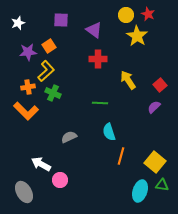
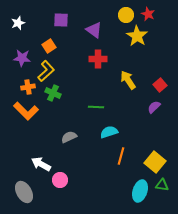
purple star: moved 6 px left, 6 px down; rotated 12 degrees clockwise
green line: moved 4 px left, 4 px down
cyan semicircle: rotated 90 degrees clockwise
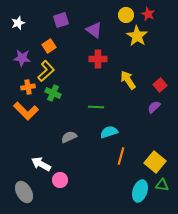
purple square: rotated 21 degrees counterclockwise
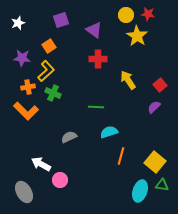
red star: rotated 16 degrees counterclockwise
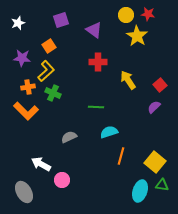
red cross: moved 3 px down
pink circle: moved 2 px right
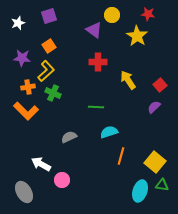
yellow circle: moved 14 px left
purple square: moved 12 px left, 4 px up
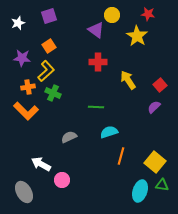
purple triangle: moved 2 px right
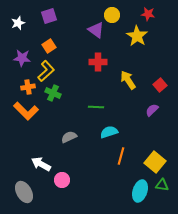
purple semicircle: moved 2 px left, 3 px down
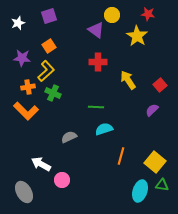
cyan semicircle: moved 5 px left, 3 px up
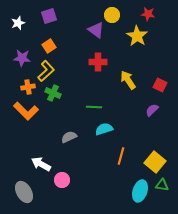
red square: rotated 24 degrees counterclockwise
green line: moved 2 px left
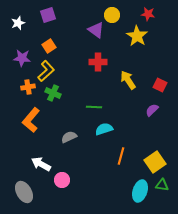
purple square: moved 1 px left, 1 px up
orange L-shape: moved 5 px right, 9 px down; rotated 85 degrees clockwise
yellow square: rotated 15 degrees clockwise
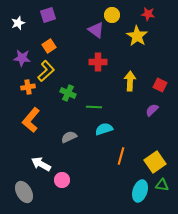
yellow arrow: moved 2 px right, 1 px down; rotated 36 degrees clockwise
green cross: moved 15 px right
